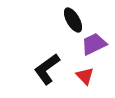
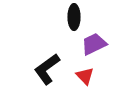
black ellipse: moved 1 px right, 3 px up; rotated 30 degrees clockwise
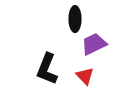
black ellipse: moved 1 px right, 2 px down
black L-shape: rotated 32 degrees counterclockwise
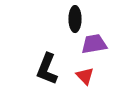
purple trapezoid: rotated 16 degrees clockwise
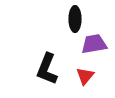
red triangle: rotated 24 degrees clockwise
